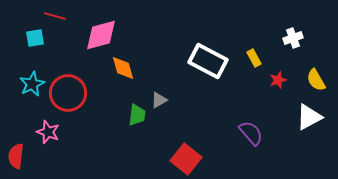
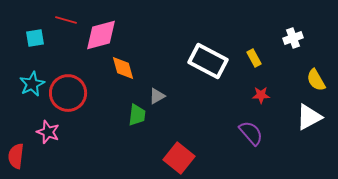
red line: moved 11 px right, 4 px down
red star: moved 17 px left, 15 px down; rotated 18 degrees clockwise
gray triangle: moved 2 px left, 4 px up
red square: moved 7 px left, 1 px up
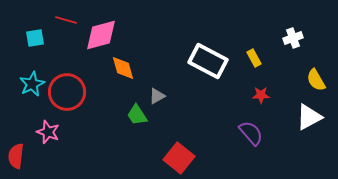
red circle: moved 1 px left, 1 px up
green trapezoid: rotated 140 degrees clockwise
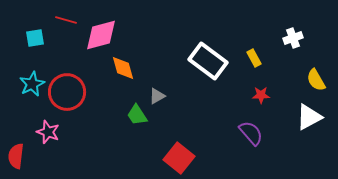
white rectangle: rotated 9 degrees clockwise
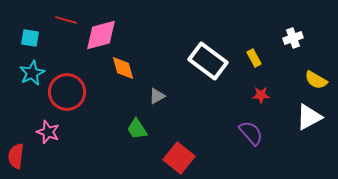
cyan square: moved 5 px left; rotated 18 degrees clockwise
yellow semicircle: rotated 30 degrees counterclockwise
cyan star: moved 11 px up
green trapezoid: moved 14 px down
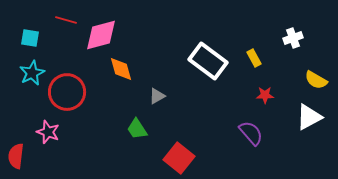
orange diamond: moved 2 px left, 1 px down
red star: moved 4 px right
